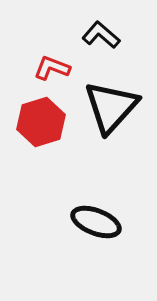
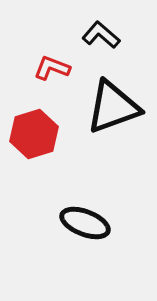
black triangle: moved 2 px right; rotated 28 degrees clockwise
red hexagon: moved 7 px left, 12 px down
black ellipse: moved 11 px left, 1 px down
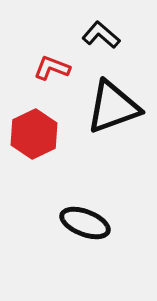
red hexagon: rotated 9 degrees counterclockwise
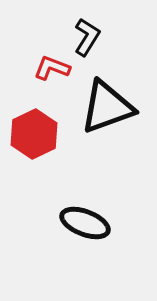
black L-shape: moved 14 px left, 2 px down; rotated 81 degrees clockwise
black triangle: moved 6 px left
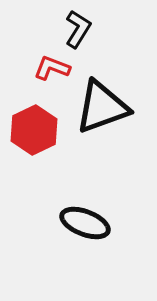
black L-shape: moved 9 px left, 8 px up
black triangle: moved 5 px left
red hexagon: moved 4 px up
